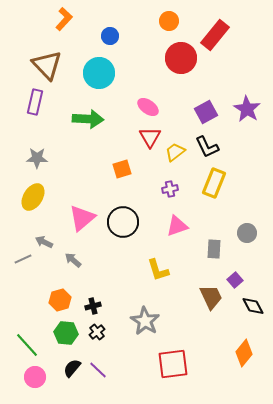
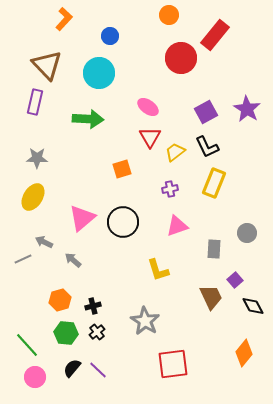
orange circle at (169, 21): moved 6 px up
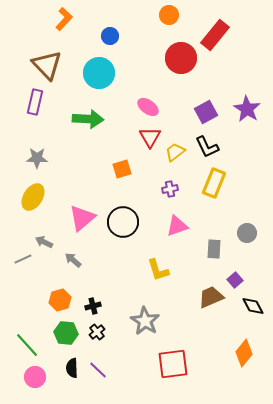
brown trapezoid at (211, 297): rotated 88 degrees counterclockwise
black semicircle at (72, 368): rotated 42 degrees counterclockwise
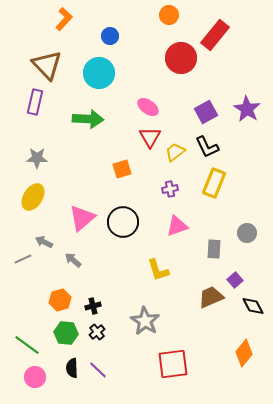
green line at (27, 345): rotated 12 degrees counterclockwise
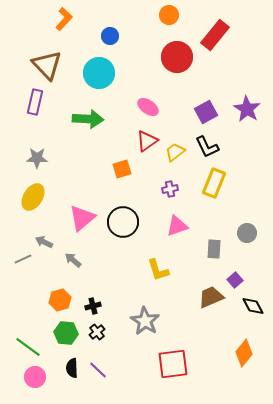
red circle at (181, 58): moved 4 px left, 1 px up
red triangle at (150, 137): moved 3 px left, 4 px down; rotated 25 degrees clockwise
green line at (27, 345): moved 1 px right, 2 px down
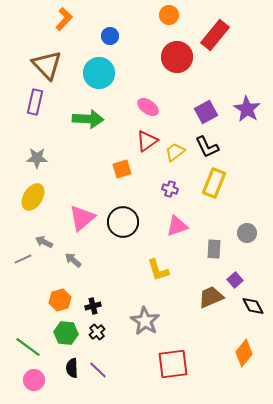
purple cross at (170, 189): rotated 28 degrees clockwise
pink circle at (35, 377): moved 1 px left, 3 px down
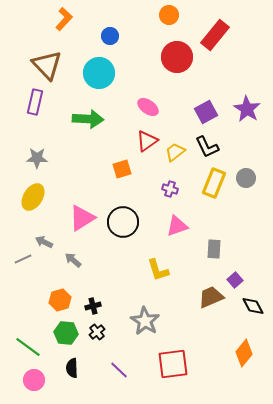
pink triangle at (82, 218): rotated 8 degrees clockwise
gray circle at (247, 233): moved 1 px left, 55 px up
purple line at (98, 370): moved 21 px right
